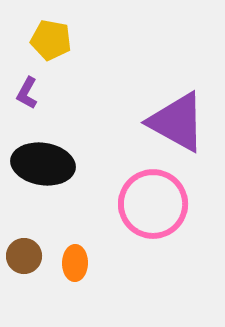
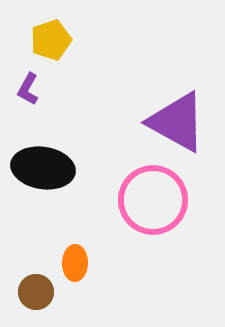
yellow pentagon: rotated 30 degrees counterclockwise
purple L-shape: moved 1 px right, 4 px up
black ellipse: moved 4 px down
pink circle: moved 4 px up
brown circle: moved 12 px right, 36 px down
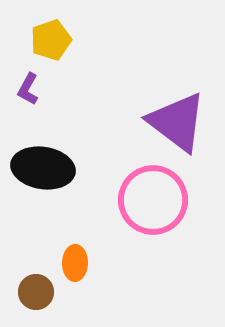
purple triangle: rotated 8 degrees clockwise
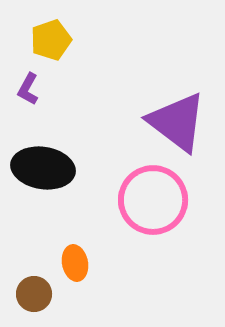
orange ellipse: rotated 12 degrees counterclockwise
brown circle: moved 2 px left, 2 px down
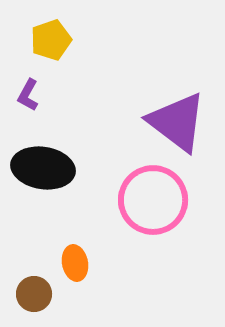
purple L-shape: moved 6 px down
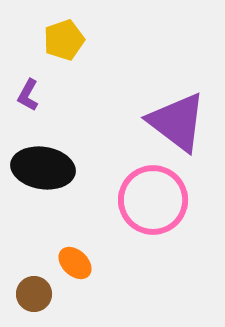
yellow pentagon: moved 13 px right
orange ellipse: rotated 36 degrees counterclockwise
